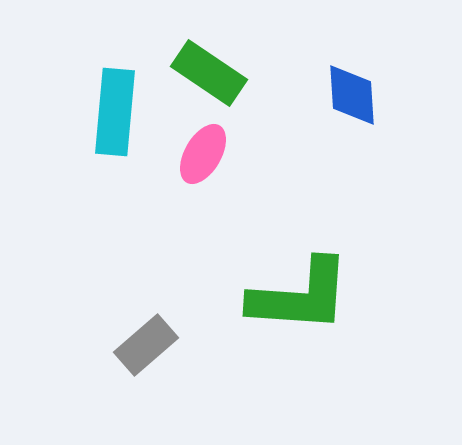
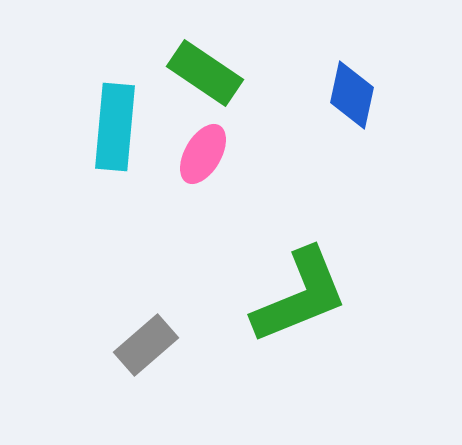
green rectangle: moved 4 px left
blue diamond: rotated 16 degrees clockwise
cyan rectangle: moved 15 px down
green L-shape: rotated 26 degrees counterclockwise
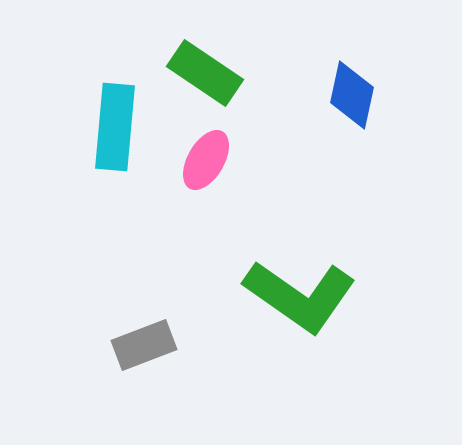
pink ellipse: moved 3 px right, 6 px down
green L-shape: rotated 57 degrees clockwise
gray rectangle: moved 2 px left; rotated 20 degrees clockwise
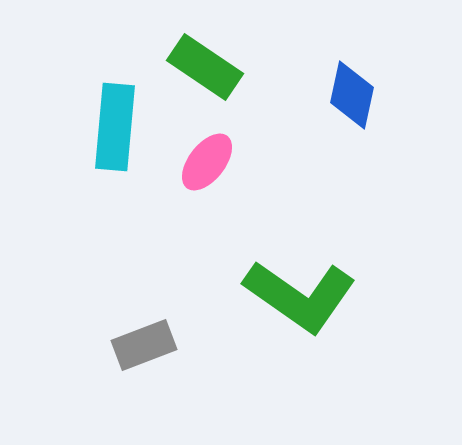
green rectangle: moved 6 px up
pink ellipse: moved 1 px right, 2 px down; rotated 8 degrees clockwise
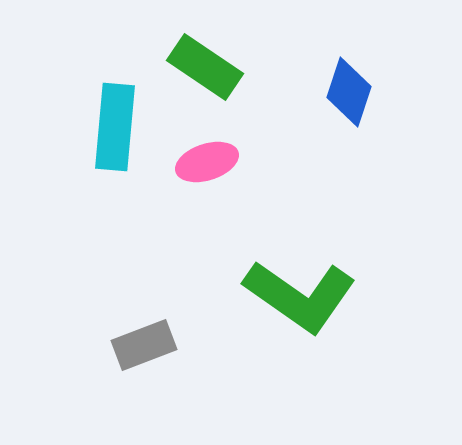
blue diamond: moved 3 px left, 3 px up; rotated 6 degrees clockwise
pink ellipse: rotated 34 degrees clockwise
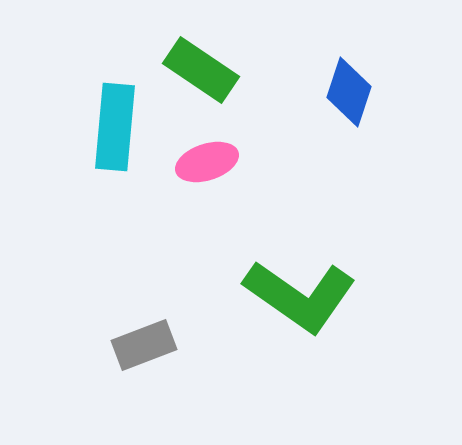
green rectangle: moved 4 px left, 3 px down
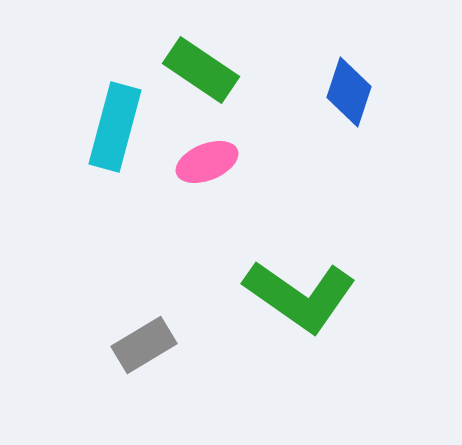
cyan rectangle: rotated 10 degrees clockwise
pink ellipse: rotated 4 degrees counterclockwise
gray rectangle: rotated 10 degrees counterclockwise
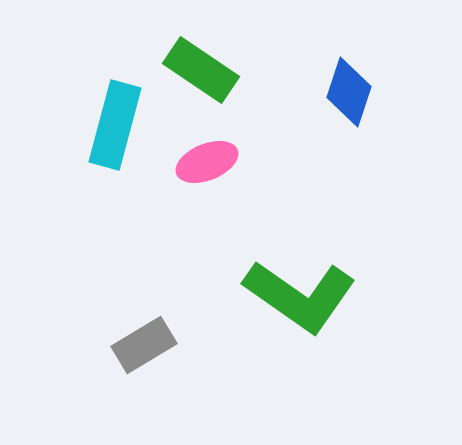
cyan rectangle: moved 2 px up
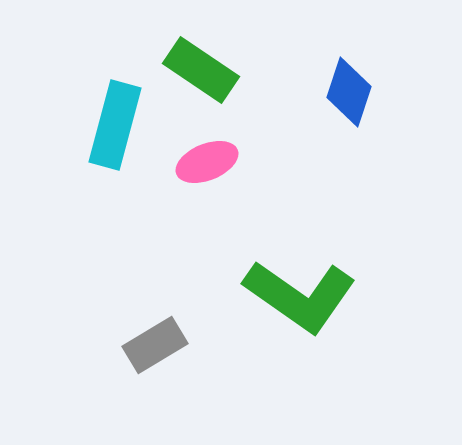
gray rectangle: moved 11 px right
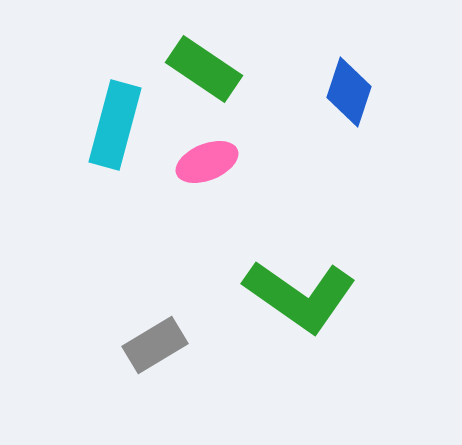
green rectangle: moved 3 px right, 1 px up
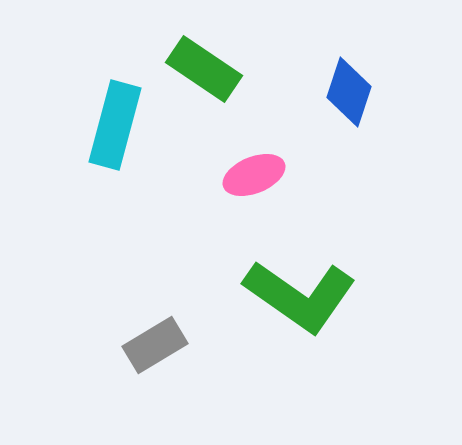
pink ellipse: moved 47 px right, 13 px down
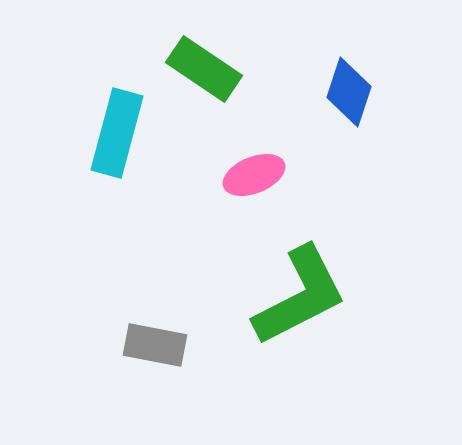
cyan rectangle: moved 2 px right, 8 px down
green L-shape: rotated 62 degrees counterclockwise
gray rectangle: rotated 42 degrees clockwise
